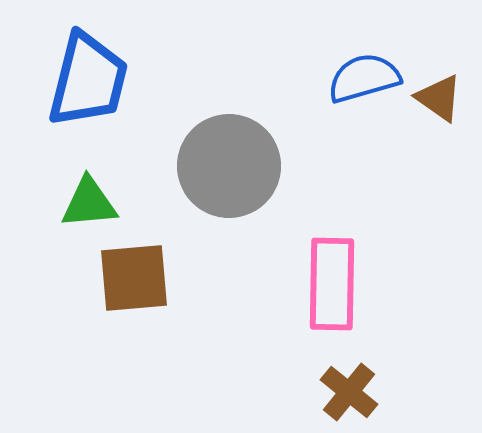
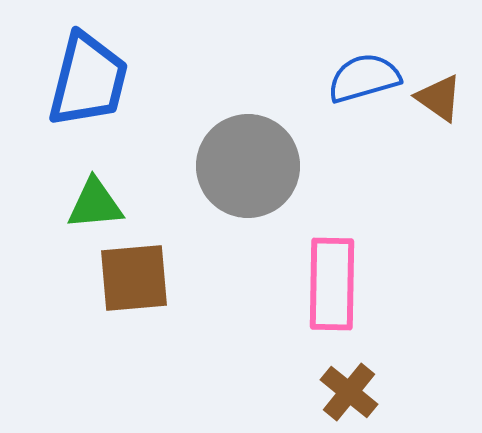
gray circle: moved 19 px right
green triangle: moved 6 px right, 1 px down
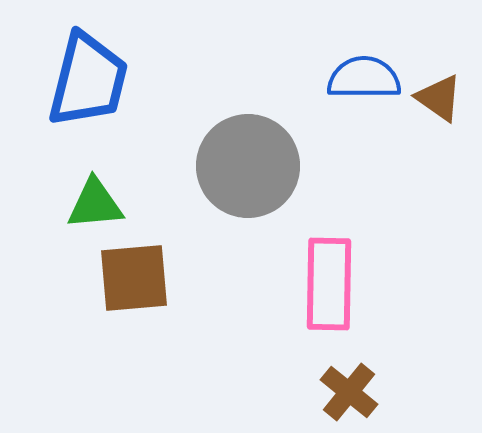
blue semicircle: rotated 16 degrees clockwise
pink rectangle: moved 3 px left
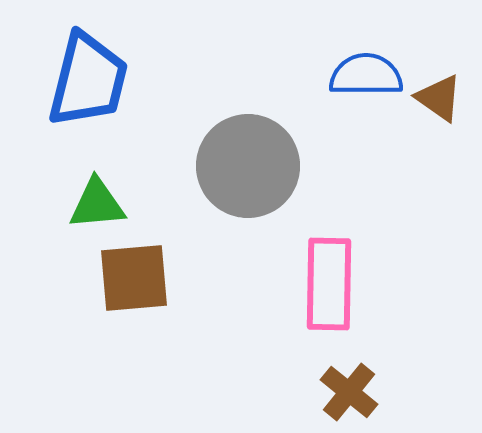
blue semicircle: moved 2 px right, 3 px up
green triangle: moved 2 px right
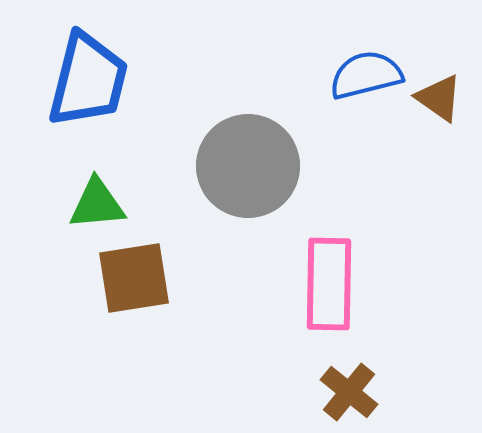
blue semicircle: rotated 14 degrees counterclockwise
brown square: rotated 4 degrees counterclockwise
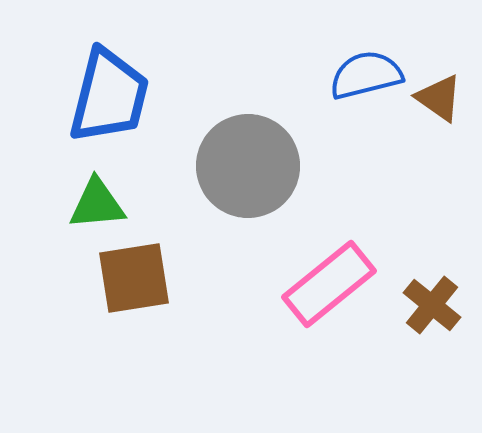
blue trapezoid: moved 21 px right, 16 px down
pink rectangle: rotated 50 degrees clockwise
brown cross: moved 83 px right, 87 px up
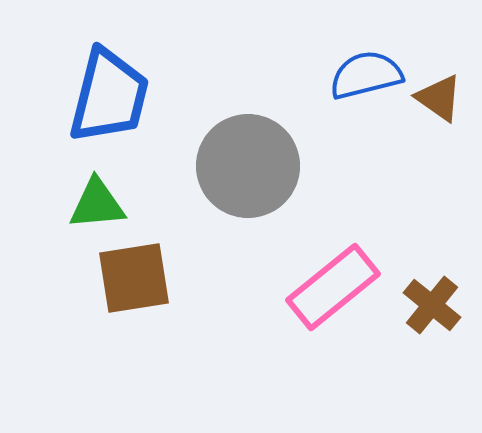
pink rectangle: moved 4 px right, 3 px down
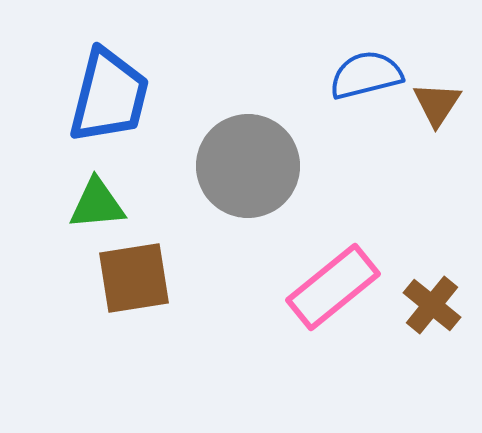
brown triangle: moved 2 px left, 6 px down; rotated 28 degrees clockwise
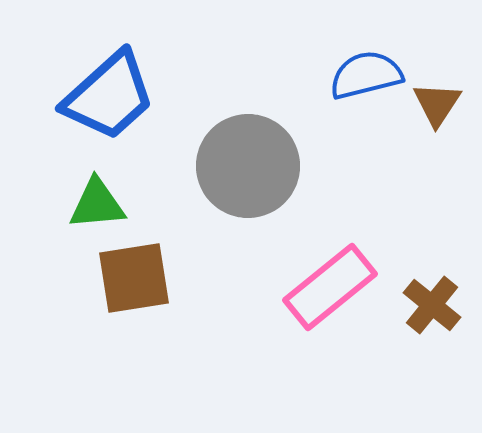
blue trapezoid: rotated 34 degrees clockwise
pink rectangle: moved 3 px left
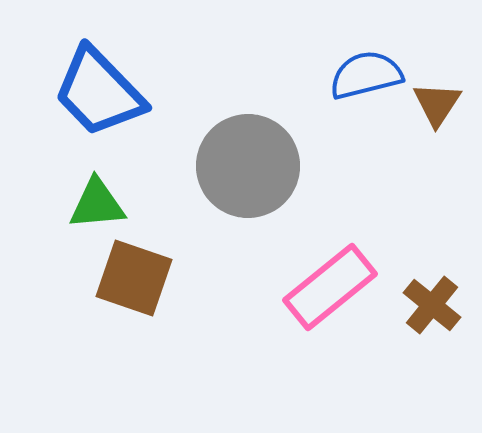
blue trapezoid: moved 10 px left, 4 px up; rotated 88 degrees clockwise
brown square: rotated 28 degrees clockwise
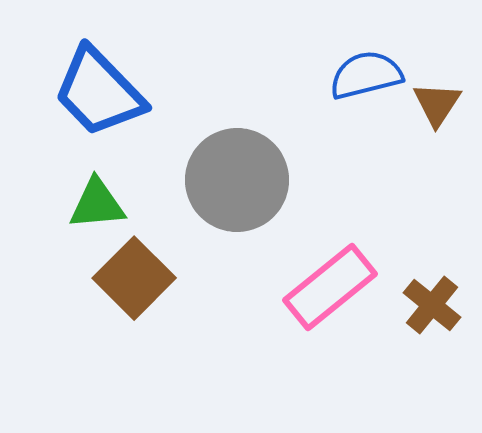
gray circle: moved 11 px left, 14 px down
brown square: rotated 26 degrees clockwise
